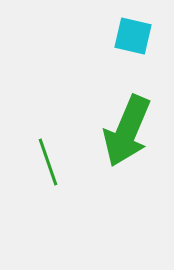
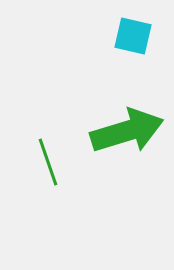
green arrow: rotated 130 degrees counterclockwise
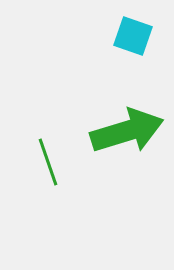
cyan square: rotated 6 degrees clockwise
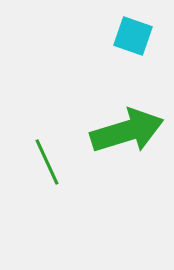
green line: moved 1 px left; rotated 6 degrees counterclockwise
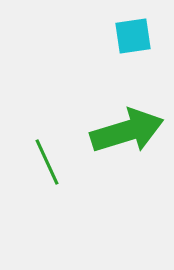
cyan square: rotated 27 degrees counterclockwise
